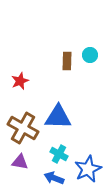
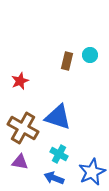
brown rectangle: rotated 12 degrees clockwise
blue triangle: rotated 16 degrees clockwise
blue star: moved 4 px right, 3 px down
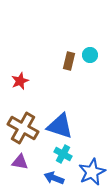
brown rectangle: moved 2 px right
blue triangle: moved 2 px right, 9 px down
cyan cross: moved 4 px right
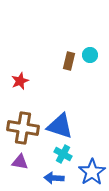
brown cross: rotated 20 degrees counterclockwise
blue star: rotated 8 degrees counterclockwise
blue arrow: rotated 18 degrees counterclockwise
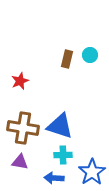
brown rectangle: moved 2 px left, 2 px up
cyan cross: moved 1 px down; rotated 30 degrees counterclockwise
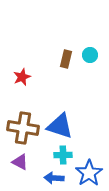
brown rectangle: moved 1 px left
red star: moved 2 px right, 4 px up
purple triangle: rotated 18 degrees clockwise
blue star: moved 3 px left, 1 px down
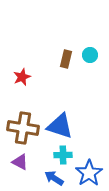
blue arrow: rotated 30 degrees clockwise
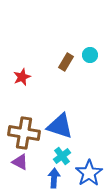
brown rectangle: moved 3 px down; rotated 18 degrees clockwise
brown cross: moved 1 px right, 5 px down
cyan cross: moved 1 px left, 1 px down; rotated 36 degrees counterclockwise
blue arrow: rotated 60 degrees clockwise
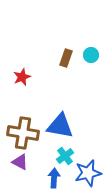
cyan circle: moved 1 px right
brown rectangle: moved 4 px up; rotated 12 degrees counterclockwise
blue triangle: rotated 8 degrees counterclockwise
brown cross: moved 1 px left
cyan cross: moved 3 px right
blue star: moved 1 px left; rotated 20 degrees clockwise
